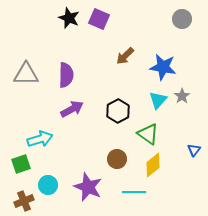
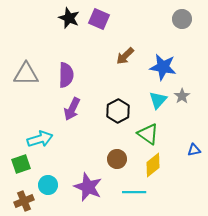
purple arrow: rotated 145 degrees clockwise
blue triangle: rotated 40 degrees clockwise
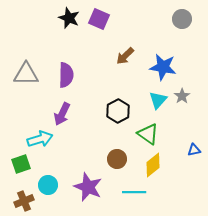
purple arrow: moved 10 px left, 5 px down
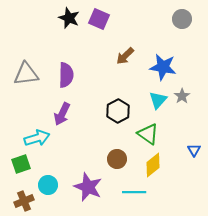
gray triangle: rotated 8 degrees counterclockwise
cyan arrow: moved 3 px left, 1 px up
blue triangle: rotated 48 degrees counterclockwise
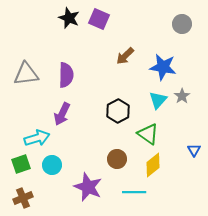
gray circle: moved 5 px down
cyan circle: moved 4 px right, 20 px up
brown cross: moved 1 px left, 3 px up
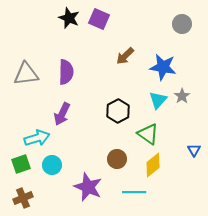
purple semicircle: moved 3 px up
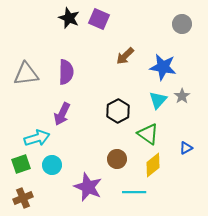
blue triangle: moved 8 px left, 2 px up; rotated 32 degrees clockwise
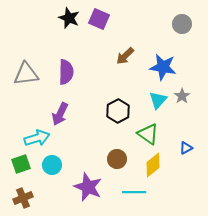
purple arrow: moved 2 px left
